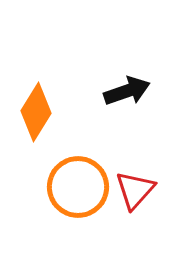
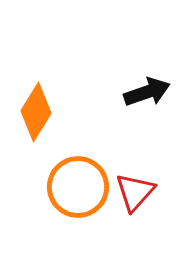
black arrow: moved 20 px right, 1 px down
red triangle: moved 2 px down
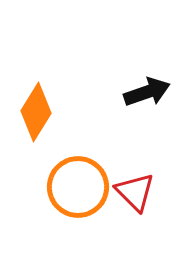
red triangle: rotated 27 degrees counterclockwise
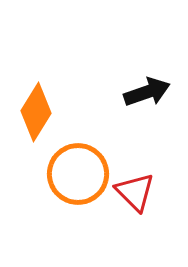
orange circle: moved 13 px up
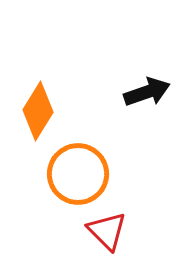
orange diamond: moved 2 px right, 1 px up
red triangle: moved 28 px left, 39 px down
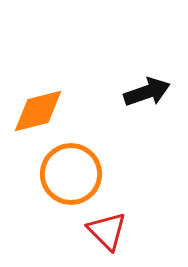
orange diamond: rotated 44 degrees clockwise
orange circle: moved 7 px left
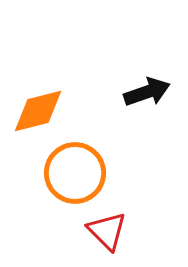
orange circle: moved 4 px right, 1 px up
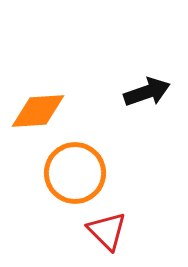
orange diamond: rotated 10 degrees clockwise
